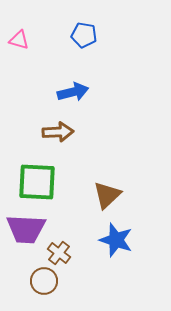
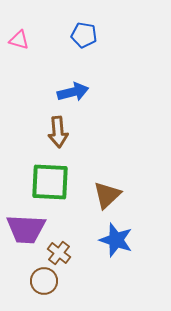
brown arrow: rotated 88 degrees clockwise
green square: moved 13 px right
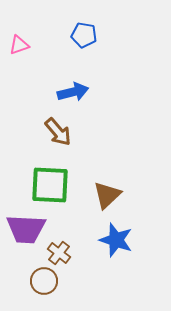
pink triangle: moved 5 px down; rotated 35 degrees counterclockwise
brown arrow: rotated 36 degrees counterclockwise
green square: moved 3 px down
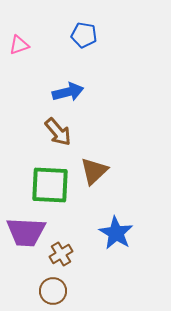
blue arrow: moved 5 px left
brown triangle: moved 13 px left, 24 px up
purple trapezoid: moved 3 px down
blue star: moved 7 px up; rotated 12 degrees clockwise
brown cross: moved 2 px right, 1 px down; rotated 20 degrees clockwise
brown circle: moved 9 px right, 10 px down
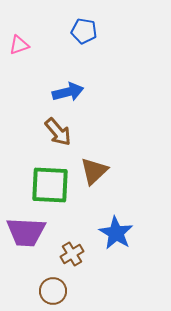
blue pentagon: moved 4 px up
brown cross: moved 11 px right
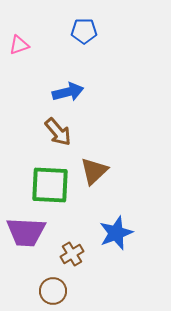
blue pentagon: rotated 10 degrees counterclockwise
blue star: rotated 20 degrees clockwise
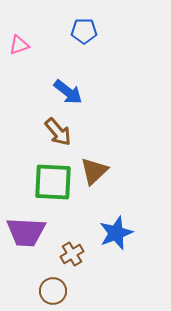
blue arrow: rotated 52 degrees clockwise
green square: moved 3 px right, 3 px up
